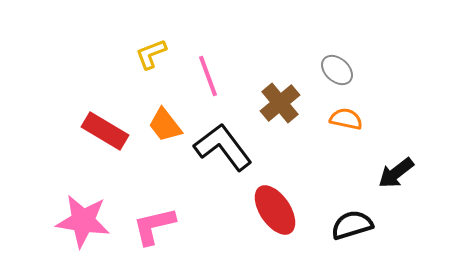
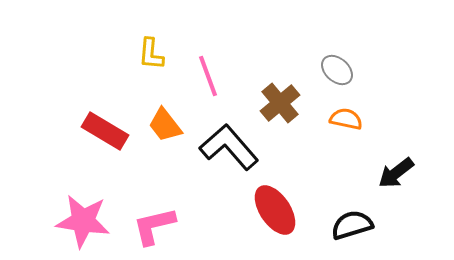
yellow L-shape: rotated 64 degrees counterclockwise
black L-shape: moved 6 px right; rotated 4 degrees counterclockwise
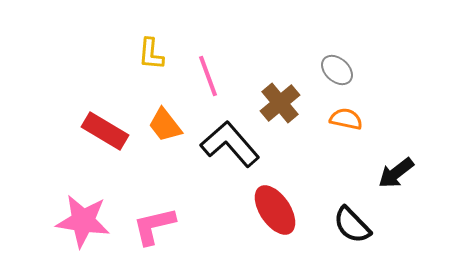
black L-shape: moved 1 px right, 3 px up
black semicircle: rotated 117 degrees counterclockwise
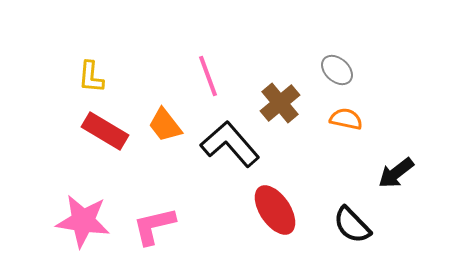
yellow L-shape: moved 60 px left, 23 px down
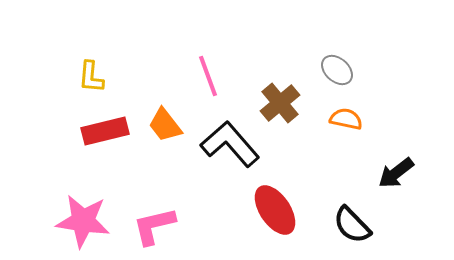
red rectangle: rotated 45 degrees counterclockwise
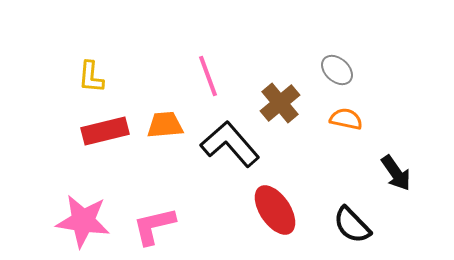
orange trapezoid: rotated 123 degrees clockwise
black arrow: rotated 87 degrees counterclockwise
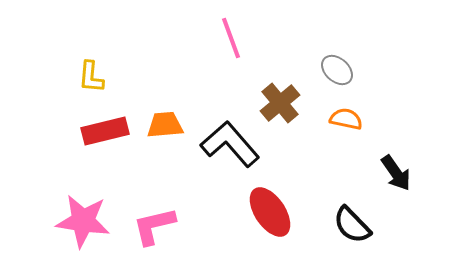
pink line: moved 23 px right, 38 px up
red ellipse: moved 5 px left, 2 px down
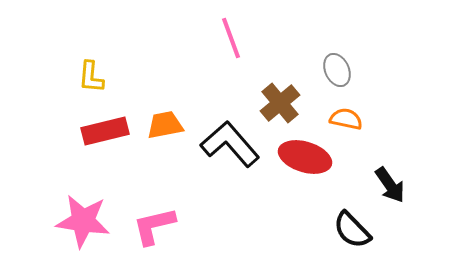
gray ellipse: rotated 24 degrees clockwise
orange trapezoid: rotated 6 degrees counterclockwise
black arrow: moved 6 px left, 12 px down
red ellipse: moved 35 px right, 55 px up; rotated 39 degrees counterclockwise
black semicircle: moved 5 px down
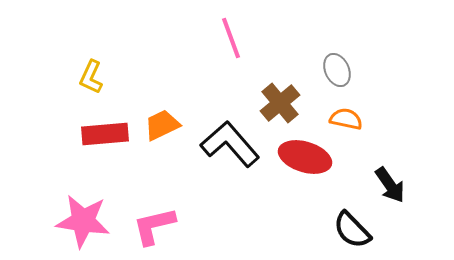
yellow L-shape: rotated 20 degrees clockwise
orange trapezoid: moved 3 px left; rotated 15 degrees counterclockwise
red rectangle: moved 3 px down; rotated 9 degrees clockwise
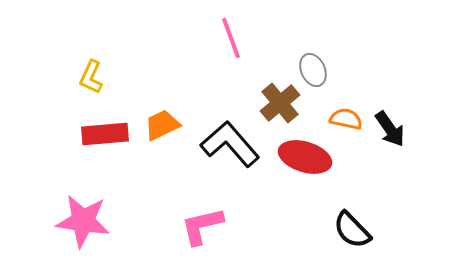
gray ellipse: moved 24 px left
black arrow: moved 56 px up
pink L-shape: moved 48 px right
